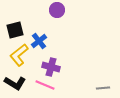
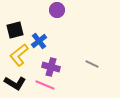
gray line: moved 11 px left, 24 px up; rotated 32 degrees clockwise
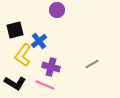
yellow L-shape: moved 4 px right; rotated 15 degrees counterclockwise
gray line: rotated 56 degrees counterclockwise
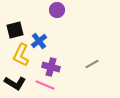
yellow L-shape: moved 2 px left; rotated 10 degrees counterclockwise
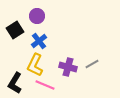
purple circle: moved 20 px left, 6 px down
black square: rotated 18 degrees counterclockwise
yellow L-shape: moved 14 px right, 10 px down
purple cross: moved 17 px right
black L-shape: rotated 90 degrees clockwise
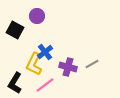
black square: rotated 30 degrees counterclockwise
blue cross: moved 6 px right, 11 px down
yellow L-shape: moved 1 px left, 1 px up
pink line: rotated 60 degrees counterclockwise
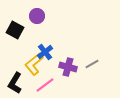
yellow L-shape: rotated 25 degrees clockwise
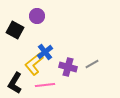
pink line: rotated 30 degrees clockwise
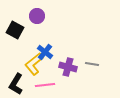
blue cross: rotated 14 degrees counterclockwise
gray line: rotated 40 degrees clockwise
black L-shape: moved 1 px right, 1 px down
